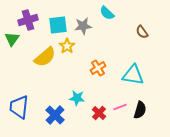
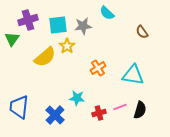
red cross: rotated 32 degrees clockwise
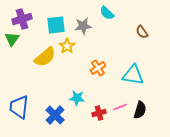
purple cross: moved 6 px left, 1 px up
cyan square: moved 2 px left
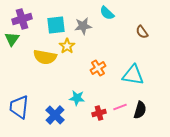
yellow semicircle: rotated 50 degrees clockwise
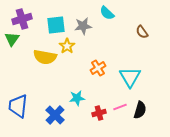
cyan triangle: moved 3 px left, 2 px down; rotated 50 degrees clockwise
cyan star: rotated 14 degrees counterclockwise
blue trapezoid: moved 1 px left, 1 px up
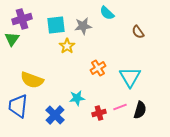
brown semicircle: moved 4 px left
yellow semicircle: moved 13 px left, 23 px down; rotated 10 degrees clockwise
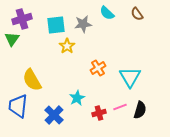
gray star: moved 2 px up
brown semicircle: moved 1 px left, 18 px up
yellow semicircle: rotated 40 degrees clockwise
cyan star: rotated 21 degrees counterclockwise
blue cross: moved 1 px left
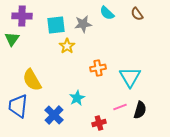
purple cross: moved 3 px up; rotated 18 degrees clockwise
orange cross: rotated 21 degrees clockwise
red cross: moved 10 px down
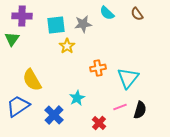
cyan triangle: moved 2 px left, 1 px down; rotated 10 degrees clockwise
blue trapezoid: rotated 50 degrees clockwise
red cross: rotated 32 degrees counterclockwise
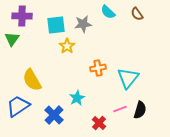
cyan semicircle: moved 1 px right, 1 px up
pink line: moved 2 px down
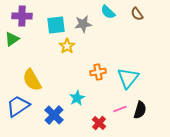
green triangle: rotated 21 degrees clockwise
orange cross: moved 4 px down
